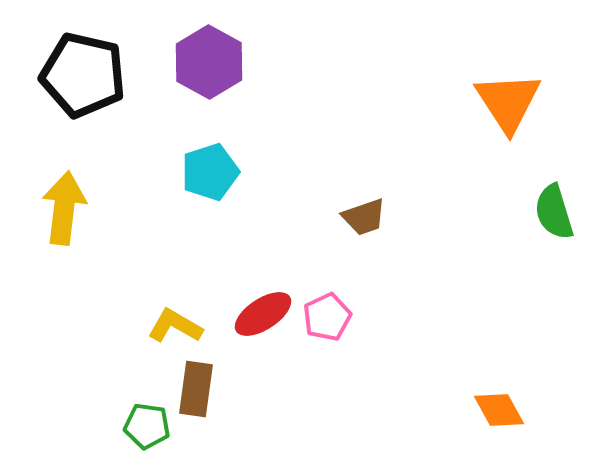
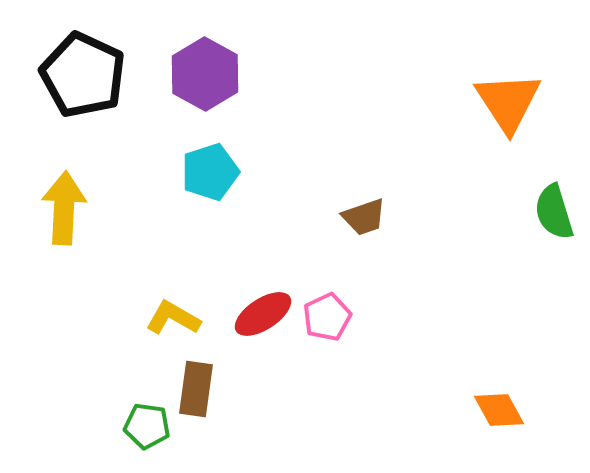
purple hexagon: moved 4 px left, 12 px down
black pentagon: rotated 12 degrees clockwise
yellow arrow: rotated 4 degrees counterclockwise
yellow L-shape: moved 2 px left, 8 px up
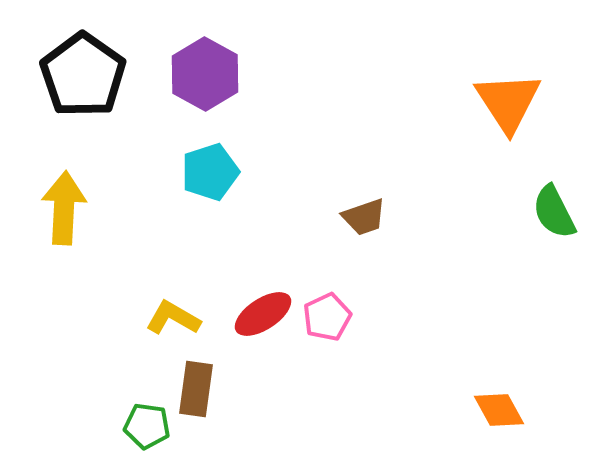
black pentagon: rotated 10 degrees clockwise
green semicircle: rotated 10 degrees counterclockwise
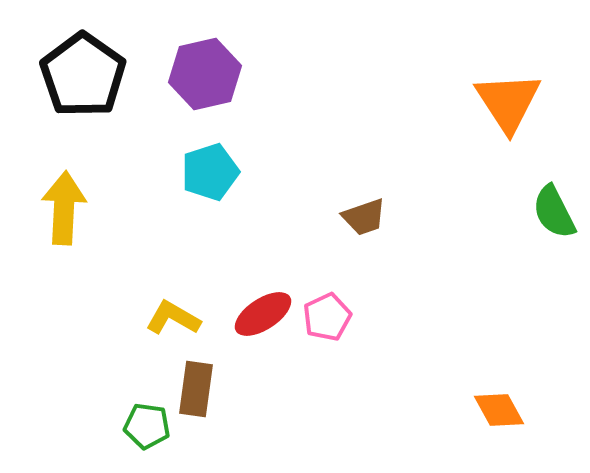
purple hexagon: rotated 18 degrees clockwise
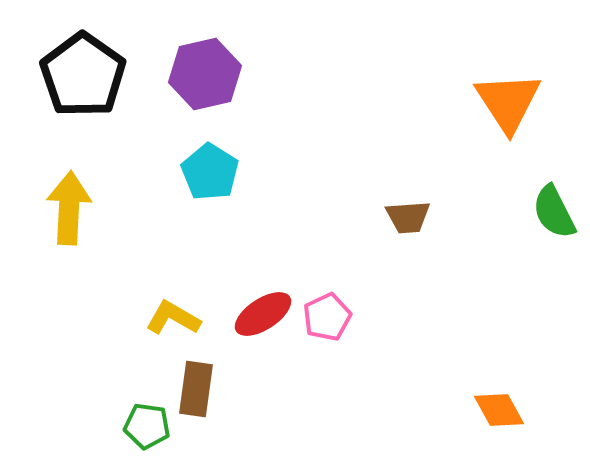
cyan pentagon: rotated 22 degrees counterclockwise
yellow arrow: moved 5 px right
brown trapezoid: moved 44 px right; rotated 15 degrees clockwise
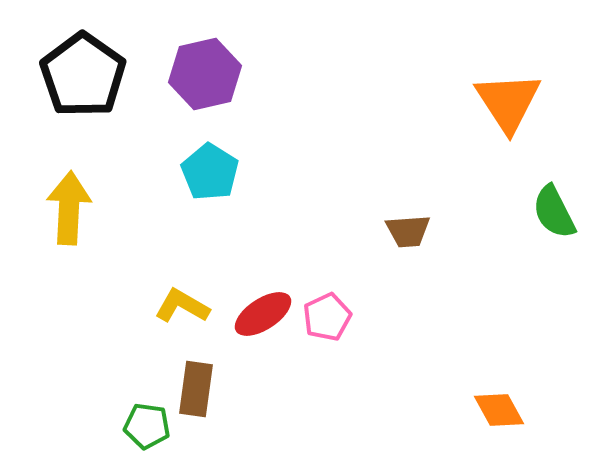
brown trapezoid: moved 14 px down
yellow L-shape: moved 9 px right, 12 px up
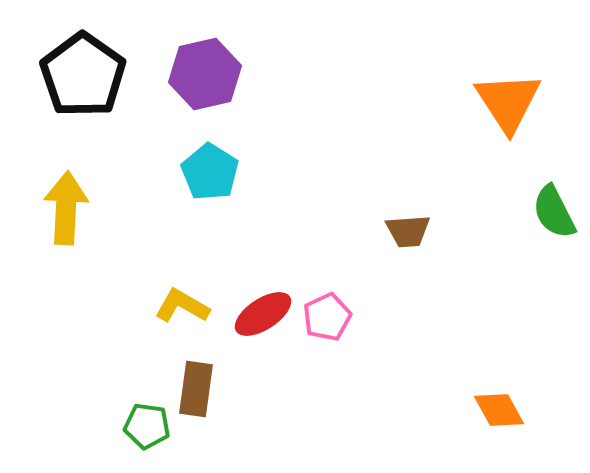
yellow arrow: moved 3 px left
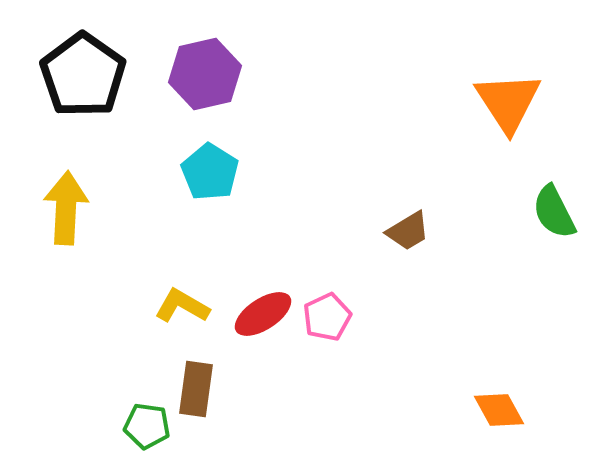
brown trapezoid: rotated 27 degrees counterclockwise
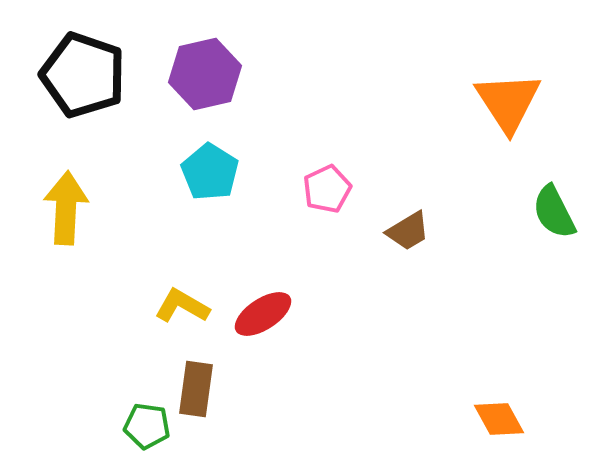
black pentagon: rotated 16 degrees counterclockwise
pink pentagon: moved 128 px up
orange diamond: moved 9 px down
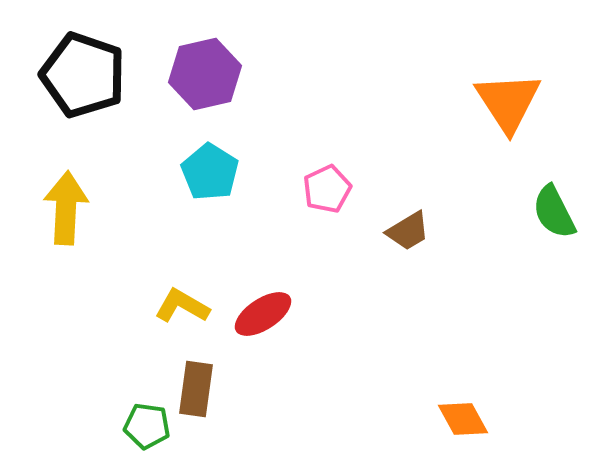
orange diamond: moved 36 px left
